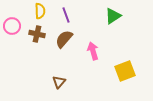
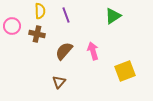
brown semicircle: moved 12 px down
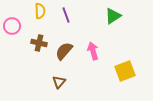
brown cross: moved 2 px right, 9 px down
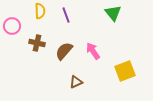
green triangle: moved 3 px up; rotated 36 degrees counterclockwise
brown cross: moved 2 px left
pink arrow: rotated 18 degrees counterclockwise
brown triangle: moved 17 px right; rotated 24 degrees clockwise
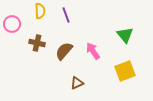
green triangle: moved 12 px right, 22 px down
pink circle: moved 2 px up
brown triangle: moved 1 px right, 1 px down
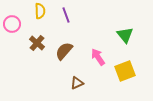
brown cross: rotated 28 degrees clockwise
pink arrow: moved 5 px right, 6 px down
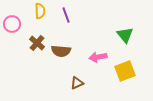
brown semicircle: moved 3 px left; rotated 126 degrees counterclockwise
pink arrow: rotated 66 degrees counterclockwise
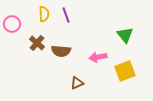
yellow semicircle: moved 4 px right, 3 px down
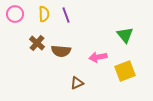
pink circle: moved 3 px right, 10 px up
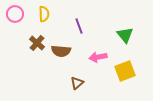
purple line: moved 13 px right, 11 px down
brown triangle: rotated 16 degrees counterclockwise
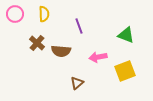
green triangle: moved 1 px right; rotated 30 degrees counterclockwise
